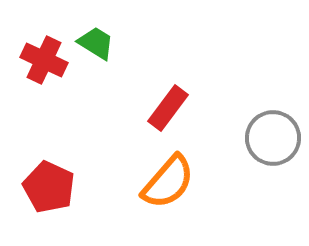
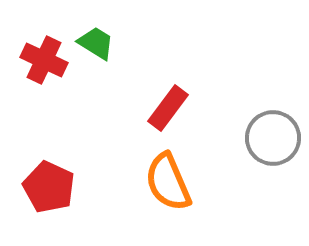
orange semicircle: rotated 116 degrees clockwise
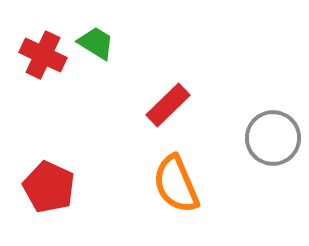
red cross: moved 1 px left, 5 px up
red rectangle: moved 3 px up; rotated 9 degrees clockwise
orange semicircle: moved 8 px right, 2 px down
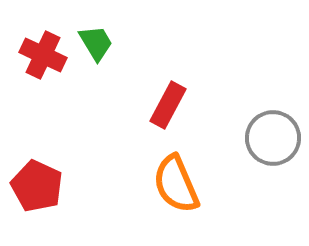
green trapezoid: rotated 27 degrees clockwise
red rectangle: rotated 18 degrees counterclockwise
red pentagon: moved 12 px left, 1 px up
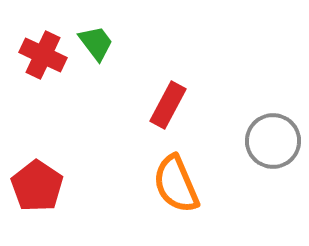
green trapezoid: rotated 6 degrees counterclockwise
gray circle: moved 3 px down
red pentagon: rotated 9 degrees clockwise
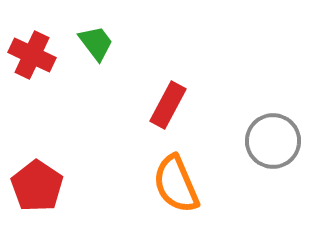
red cross: moved 11 px left
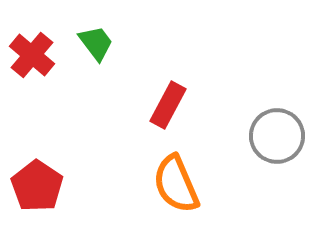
red cross: rotated 15 degrees clockwise
gray circle: moved 4 px right, 5 px up
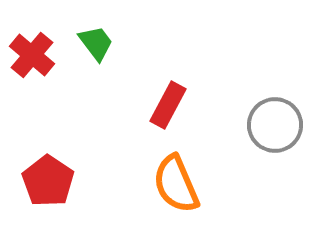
gray circle: moved 2 px left, 11 px up
red pentagon: moved 11 px right, 5 px up
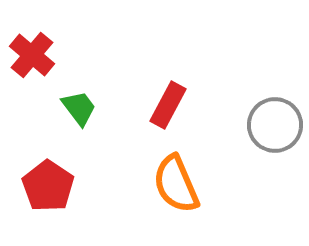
green trapezoid: moved 17 px left, 65 px down
red pentagon: moved 5 px down
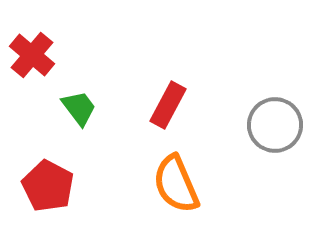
red pentagon: rotated 6 degrees counterclockwise
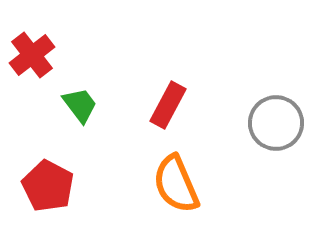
red cross: rotated 12 degrees clockwise
green trapezoid: moved 1 px right, 3 px up
gray circle: moved 1 px right, 2 px up
